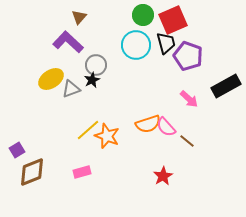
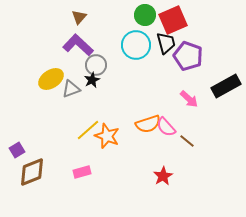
green circle: moved 2 px right
purple L-shape: moved 10 px right, 3 px down
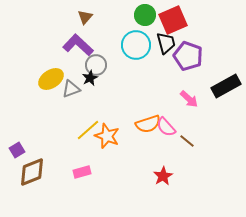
brown triangle: moved 6 px right
black star: moved 2 px left, 2 px up
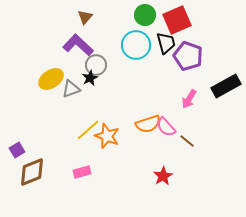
red square: moved 4 px right
pink arrow: rotated 78 degrees clockwise
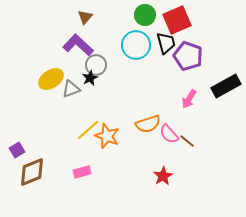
pink semicircle: moved 3 px right, 7 px down
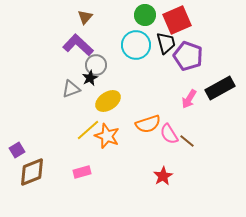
yellow ellipse: moved 57 px right, 22 px down
black rectangle: moved 6 px left, 2 px down
pink semicircle: rotated 10 degrees clockwise
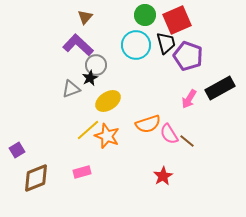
brown diamond: moved 4 px right, 6 px down
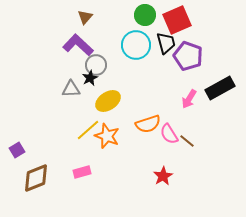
gray triangle: rotated 18 degrees clockwise
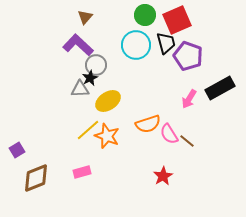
gray triangle: moved 9 px right
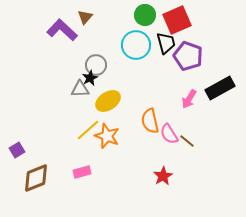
purple L-shape: moved 16 px left, 15 px up
orange semicircle: moved 2 px right, 3 px up; rotated 95 degrees clockwise
